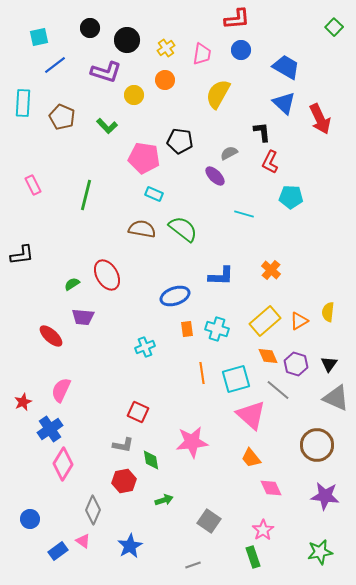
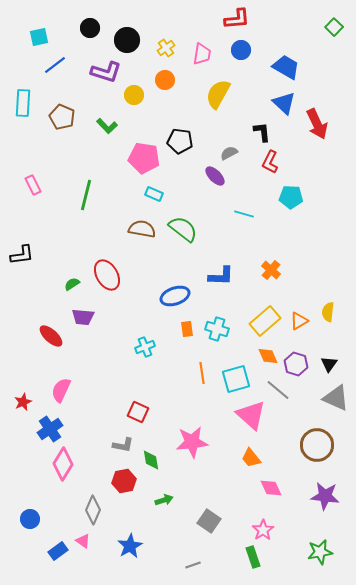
red arrow at (320, 119): moved 3 px left, 5 px down
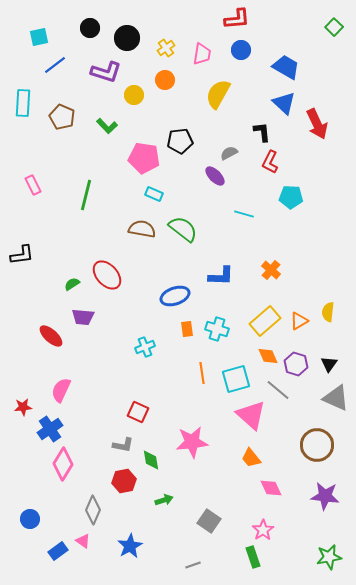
black circle at (127, 40): moved 2 px up
black pentagon at (180, 141): rotated 15 degrees counterclockwise
red ellipse at (107, 275): rotated 12 degrees counterclockwise
red star at (23, 402): moved 5 px down; rotated 18 degrees clockwise
green star at (320, 552): moved 9 px right, 5 px down
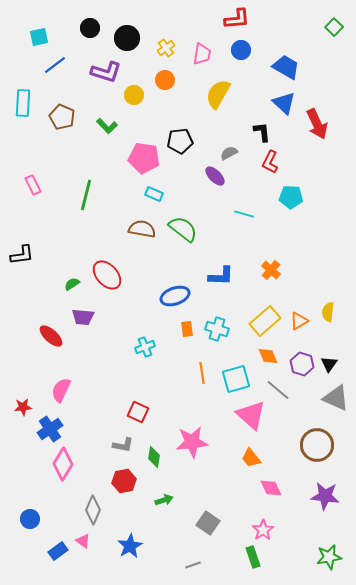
purple hexagon at (296, 364): moved 6 px right
green diamond at (151, 460): moved 3 px right, 3 px up; rotated 20 degrees clockwise
gray square at (209, 521): moved 1 px left, 2 px down
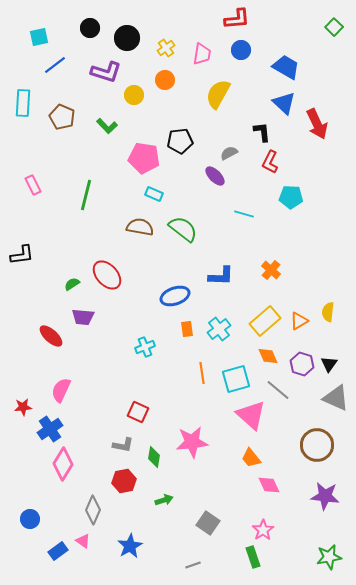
brown semicircle at (142, 229): moved 2 px left, 2 px up
cyan cross at (217, 329): moved 2 px right; rotated 35 degrees clockwise
pink diamond at (271, 488): moved 2 px left, 3 px up
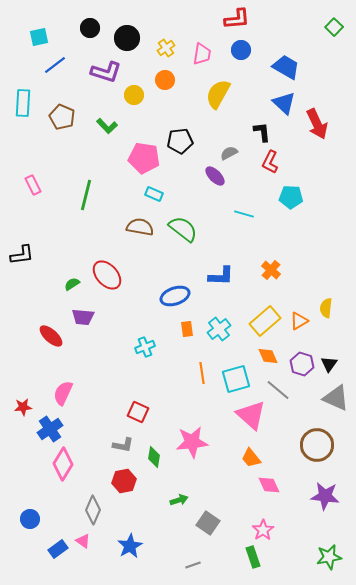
yellow semicircle at (328, 312): moved 2 px left, 4 px up
pink semicircle at (61, 390): moved 2 px right, 3 px down
green arrow at (164, 500): moved 15 px right
blue rectangle at (58, 551): moved 2 px up
